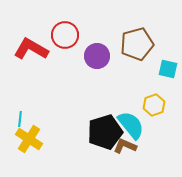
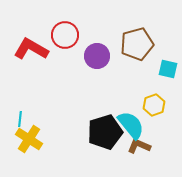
brown L-shape: moved 14 px right
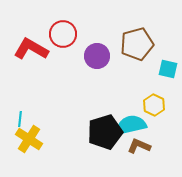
red circle: moved 2 px left, 1 px up
yellow hexagon: rotated 15 degrees counterclockwise
cyan semicircle: rotated 64 degrees counterclockwise
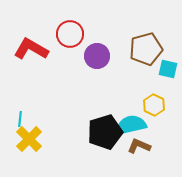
red circle: moved 7 px right
brown pentagon: moved 9 px right, 5 px down
yellow cross: rotated 12 degrees clockwise
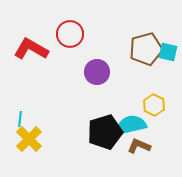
purple circle: moved 16 px down
cyan square: moved 17 px up
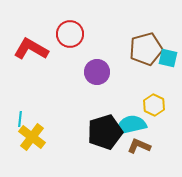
cyan square: moved 6 px down
yellow cross: moved 3 px right, 2 px up; rotated 8 degrees counterclockwise
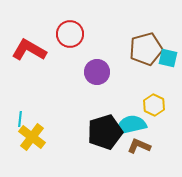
red L-shape: moved 2 px left, 1 px down
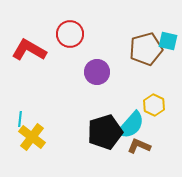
cyan square: moved 17 px up
cyan semicircle: rotated 144 degrees clockwise
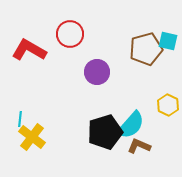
yellow hexagon: moved 14 px right
